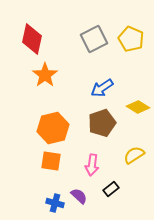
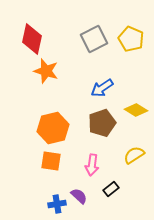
orange star: moved 1 px right, 4 px up; rotated 20 degrees counterclockwise
yellow diamond: moved 2 px left, 3 px down
blue cross: moved 2 px right, 1 px down; rotated 24 degrees counterclockwise
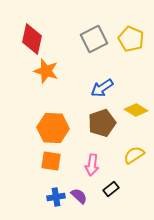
orange hexagon: rotated 16 degrees clockwise
blue cross: moved 1 px left, 7 px up
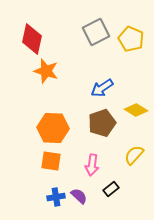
gray square: moved 2 px right, 7 px up
yellow semicircle: rotated 15 degrees counterclockwise
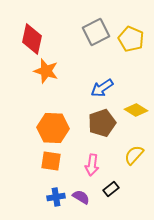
purple semicircle: moved 2 px right, 1 px down; rotated 12 degrees counterclockwise
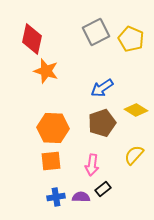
orange square: rotated 15 degrees counterclockwise
black rectangle: moved 8 px left
purple semicircle: rotated 30 degrees counterclockwise
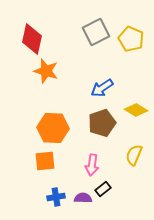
yellow semicircle: rotated 20 degrees counterclockwise
orange square: moved 6 px left
purple semicircle: moved 2 px right, 1 px down
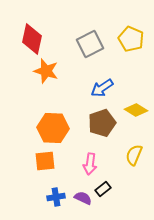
gray square: moved 6 px left, 12 px down
pink arrow: moved 2 px left, 1 px up
purple semicircle: rotated 24 degrees clockwise
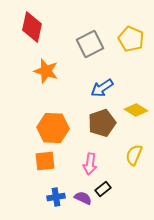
red diamond: moved 12 px up
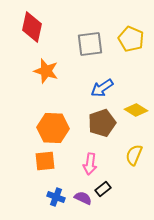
gray square: rotated 20 degrees clockwise
blue cross: rotated 30 degrees clockwise
